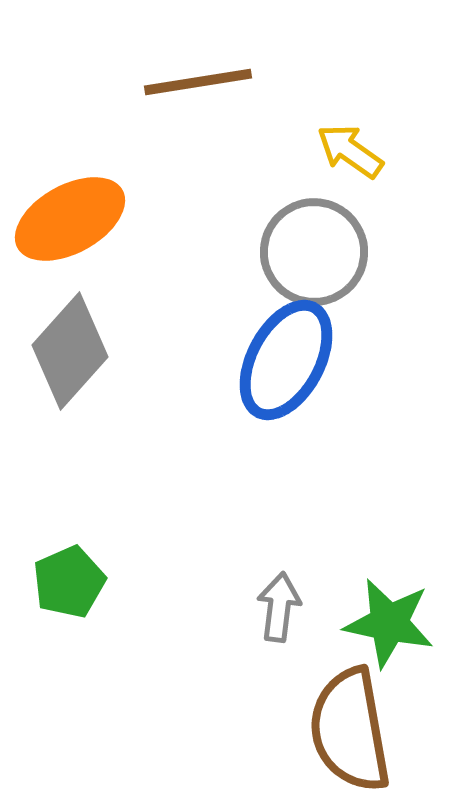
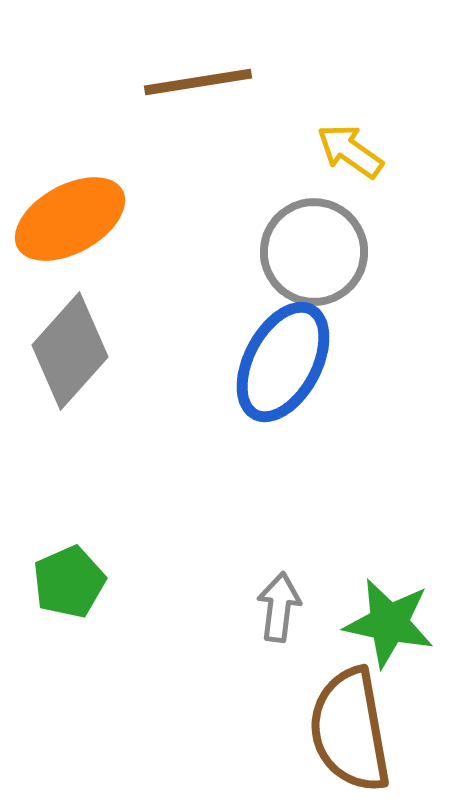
blue ellipse: moved 3 px left, 2 px down
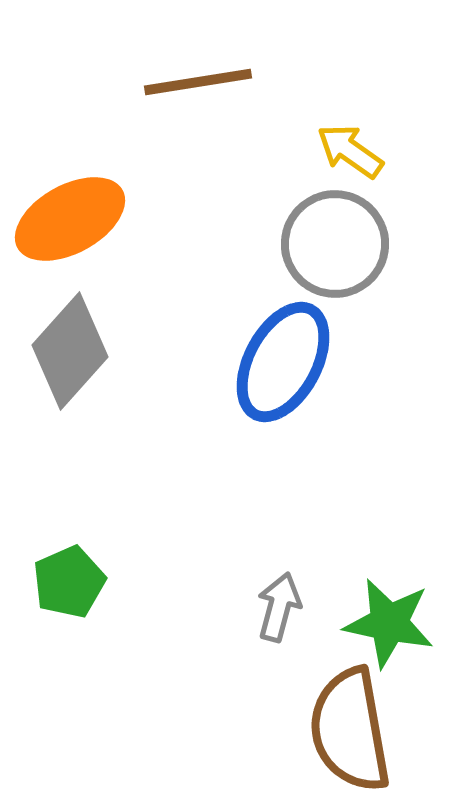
gray circle: moved 21 px right, 8 px up
gray arrow: rotated 8 degrees clockwise
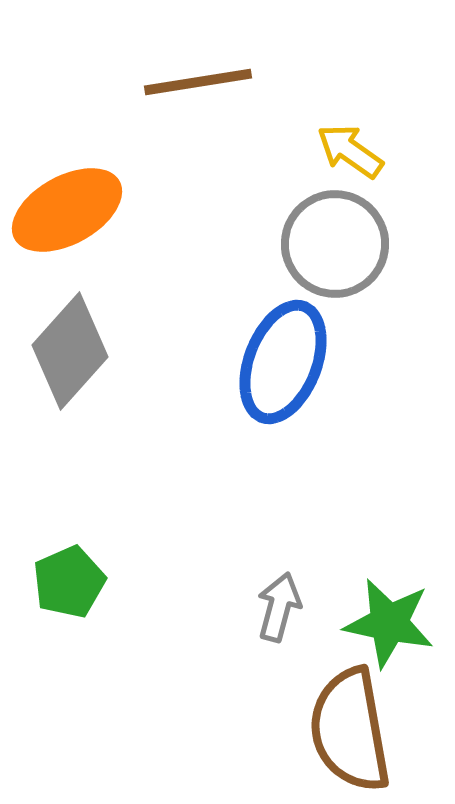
orange ellipse: moved 3 px left, 9 px up
blue ellipse: rotated 7 degrees counterclockwise
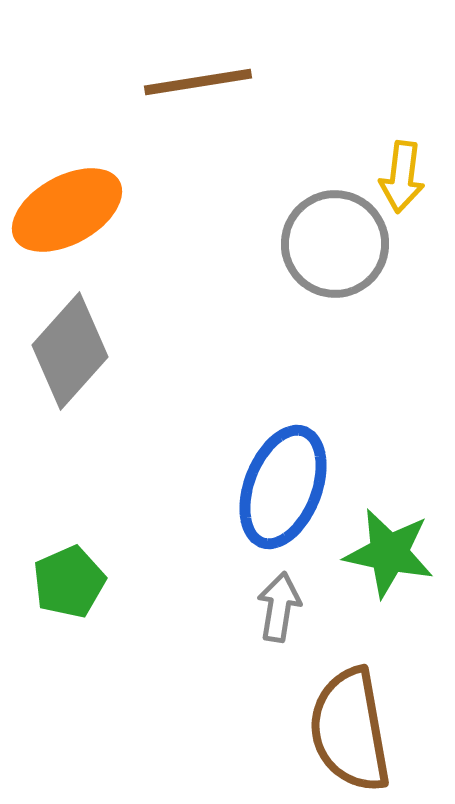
yellow arrow: moved 52 px right, 26 px down; rotated 118 degrees counterclockwise
blue ellipse: moved 125 px down
gray arrow: rotated 6 degrees counterclockwise
green star: moved 70 px up
